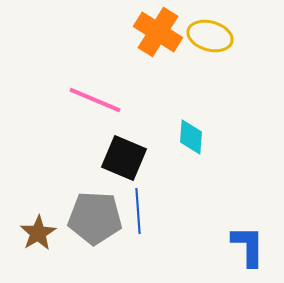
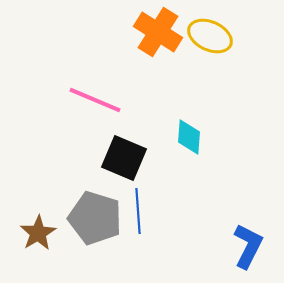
yellow ellipse: rotated 9 degrees clockwise
cyan diamond: moved 2 px left
gray pentagon: rotated 14 degrees clockwise
blue L-shape: rotated 27 degrees clockwise
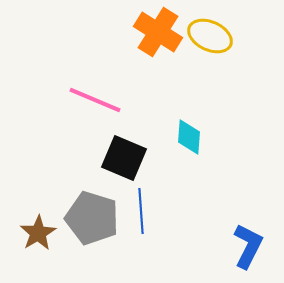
blue line: moved 3 px right
gray pentagon: moved 3 px left
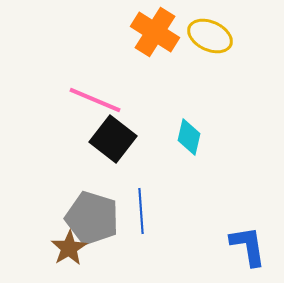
orange cross: moved 3 px left
cyan diamond: rotated 9 degrees clockwise
black square: moved 11 px left, 19 px up; rotated 15 degrees clockwise
brown star: moved 31 px right, 15 px down
blue L-shape: rotated 36 degrees counterclockwise
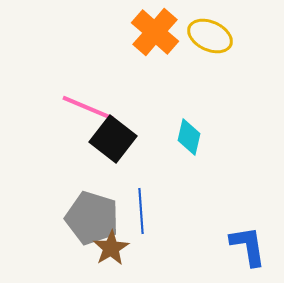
orange cross: rotated 9 degrees clockwise
pink line: moved 7 px left, 8 px down
brown star: moved 42 px right
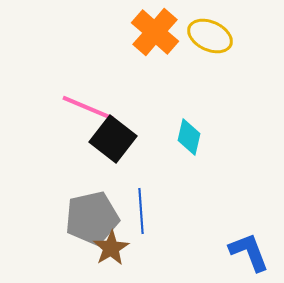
gray pentagon: rotated 30 degrees counterclockwise
blue L-shape: moved 1 px right, 6 px down; rotated 12 degrees counterclockwise
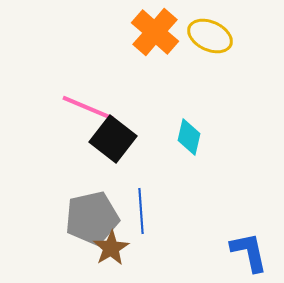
blue L-shape: rotated 9 degrees clockwise
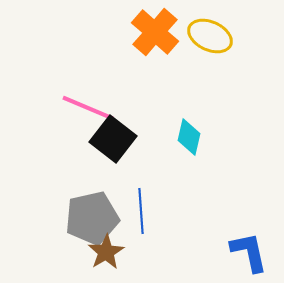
brown star: moved 5 px left, 4 px down
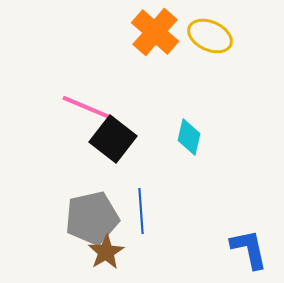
blue L-shape: moved 3 px up
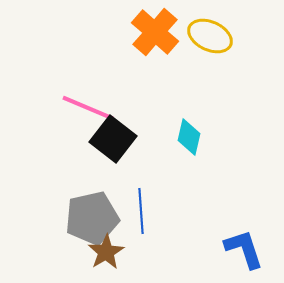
blue L-shape: moved 5 px left; rotated 6 degrees counterclockwise
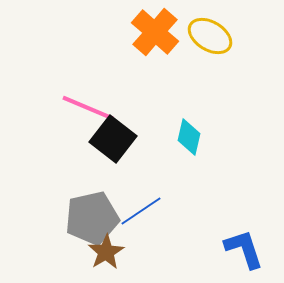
yellow ellipse: rotated 6 degrees clockwise
blue line: rotated 60 degrees clockwise
